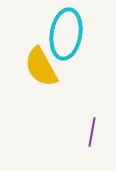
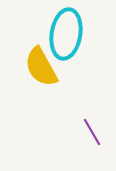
purple line: rotated 40 degrees counterclockwise
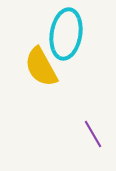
purple line: moved 1 px right, 2 px down
